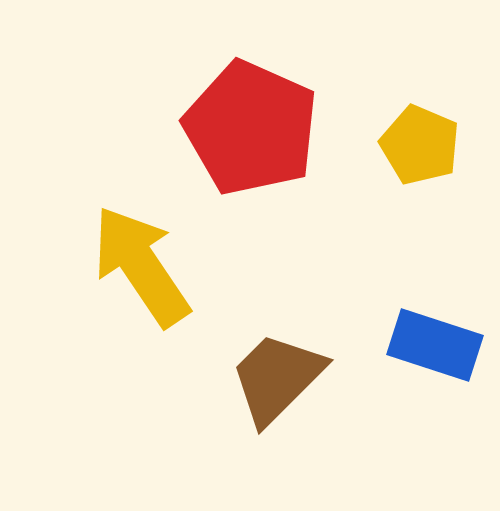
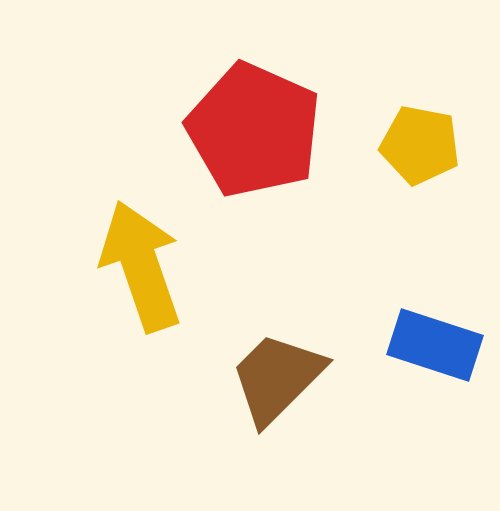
red pentagon: moved 3 px right, 2 px down
yellow pentagon: rotated 12 degrees counterclockwise
yellow arrow: rotated 15 degrees clockwise
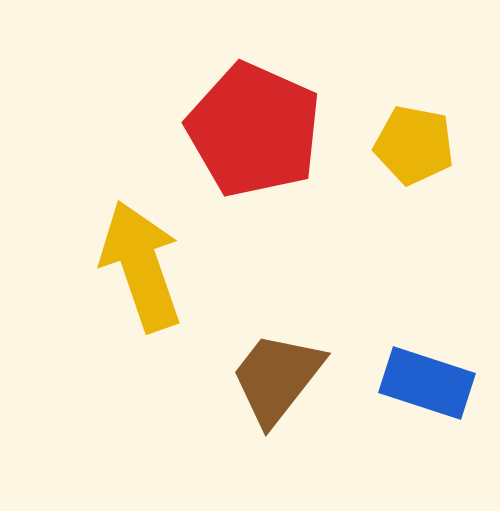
yellow pentagon: moved 6 px left
blue rectangle: moved 8 px left, 38 px down
brown trapezoid: rotated 7 degrees counterclockwise
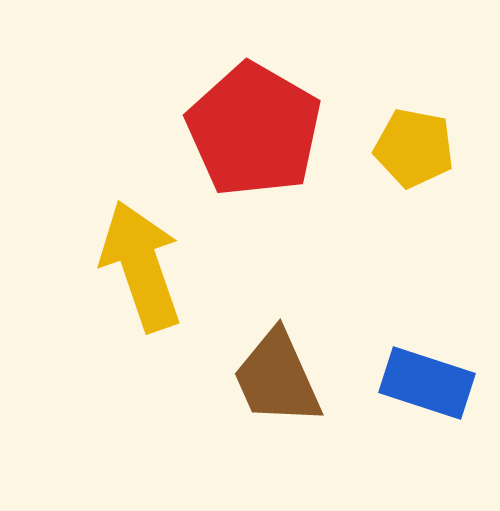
red pentagon: rotated 6 degrees clockwise
yellow pentagon: moved 3 px down
brown trapezoid: rotated 62 degrees counterclockwise
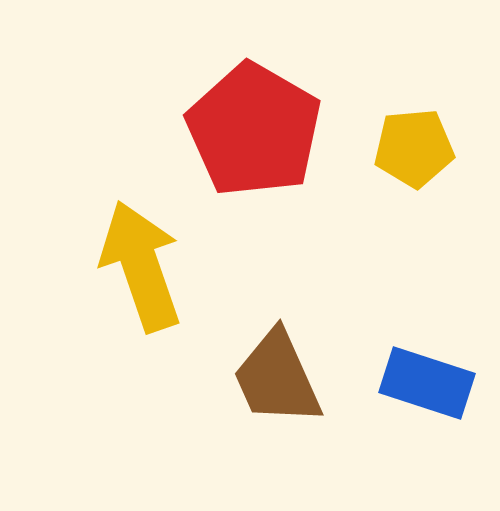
yellow pentagon: rotated 16 degrees counterclockwise
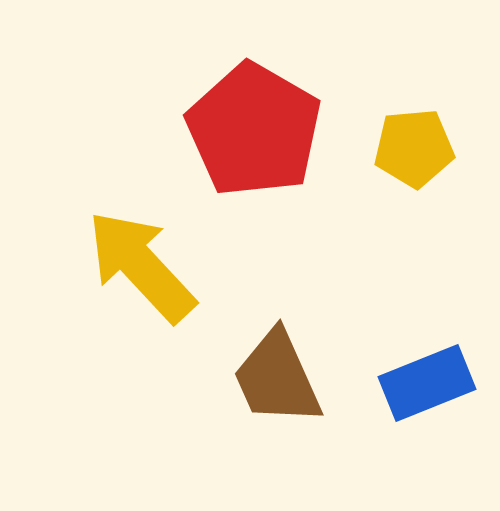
yellow arrow: rotated 24 degrees counterclockwise
blue rectangle: rotated 40 degrees counterclockwise
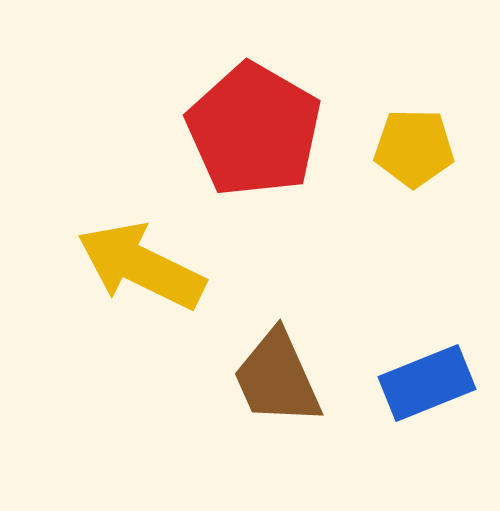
yellow pentagon: rotated 6 degrees clockwise
yellow arrow: rotated 21 degrees counterclockwise
